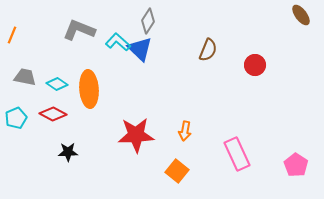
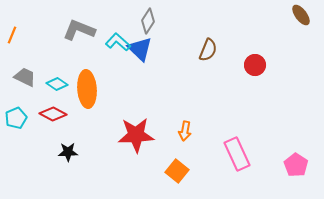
gray trapezoid: rotated 15 degrees clockwise
orange ellipse: moved 2 px left
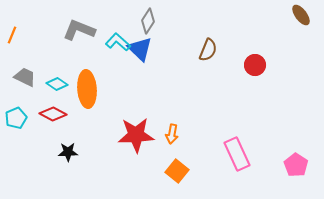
orange arrow: moved 13 px left, 3 px down
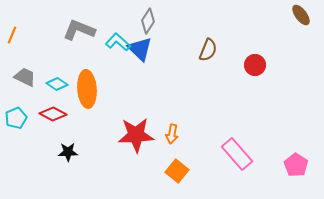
pink rectangle: rotated 16 degrees counterclockwise
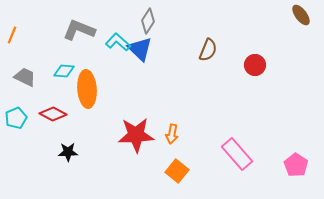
cyan diamond: moved 7 px right, 13 px up; rotated 30 degrees counterclockwise
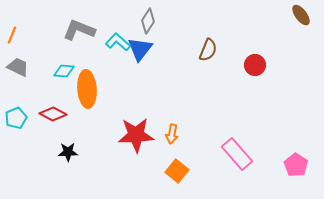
blue triangle: rotated 24 degrees clockwise
gray trapezoid: moved 7 px left, 10 px up
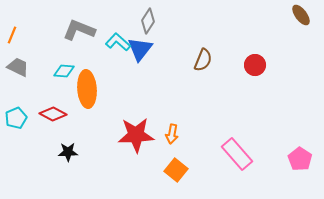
brown semicircle: moved 5 px left, 10 px down
pink pentagon: moved 4 px right, 6 px up
orange square: moved 1 px left, 1 px up
